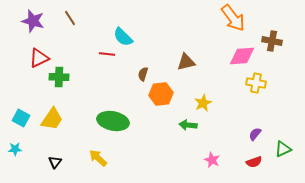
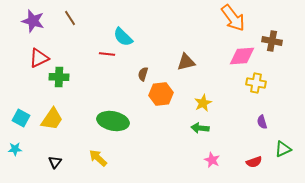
green arrow: moved 12 px right, 3 px down
purple semicircle: moved 7 px right, 12 px up; rotated 56 degrees counterclockwise
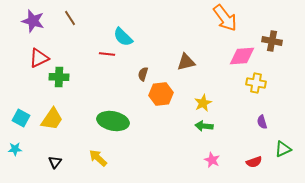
orange arrow: moved 8 px left
green arrow: moved 4 px right, 2 px up
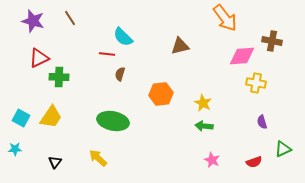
brown triangle: moved 6 px left, 16 px up
brown semicircle: moved 23 px left
yellow star: rotated 18 degrees counterclockwise
yellow trapezoid: moved 1 px left, 2 px up
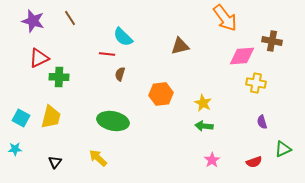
yellow trapezoid: rotated 20 degrees counterclockwise
pink star: rotated 14 degrees clockwise
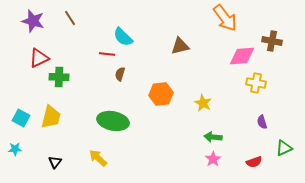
green arrow: moved 9 px right, 11 px down
green triangle: moved 1 px right, 1 px up
pink star: moved 1 px right, 1 px up
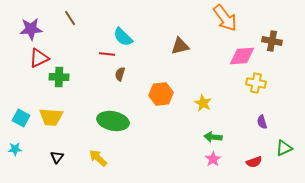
purple star: moved 2 px left, 8 px down; rotated 20 degrees counterclockwise
yellow trapezoid: rotated 80 degrees clockwise
black triangle: moved 2 px right, 5 px up
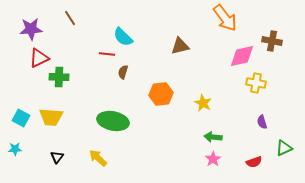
pink diamond: rotated 8 degrees counterclockwise
brown semicircle: moved 3 px right, 2 px up
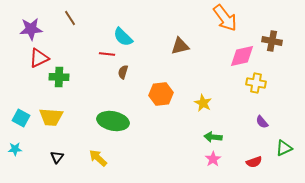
purple semicircle: rotated 24 degrees counterclockwise
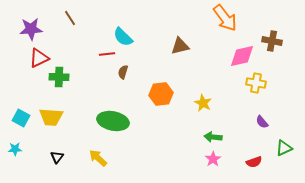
red line: rotated 14 degrees counterclockwise
